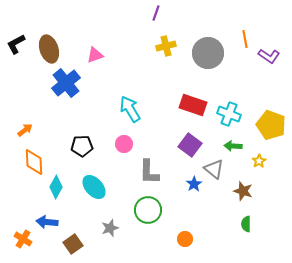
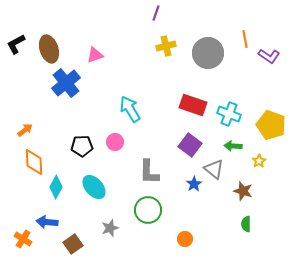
pink circle: moved 9 px left, 2 px up
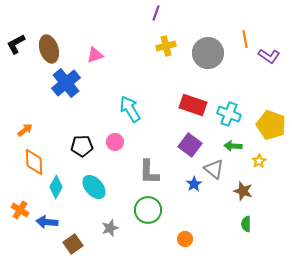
orange cross: moved 3 px left, 29 px up
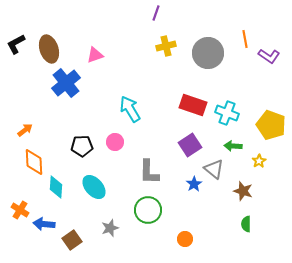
cyan cross: moved 2 px left, 1 px up
purple square: rotated 20 degrees clockwise
cyan diamond: rotated 25 degrees counterclockwise
blue arrow: moved 3 px left, 2 px down
brown square: moved 1 px left, 4 px up
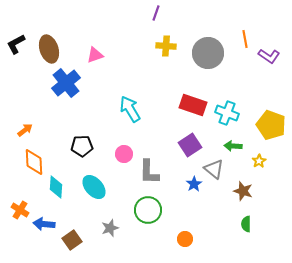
yellow cross: rotated 18 degrees clockwise
pink circle: moved 9 px right, 12 px down
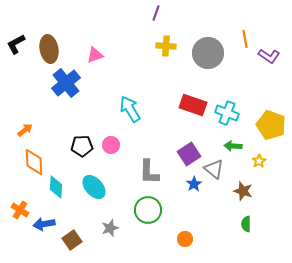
brown ellipse: rotated 8 degrees clockwise
purple square: moved 1 px left, 9 px down
pink circle: moved 13 px left, 9 px up
blue arrow: rotated 15 degrees counterclockwise
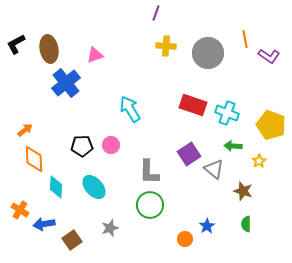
orange diamond: moved 3 px up
blue star: moved 13 px right, 42 px down
green circle: moved 2 px right, 5 px up
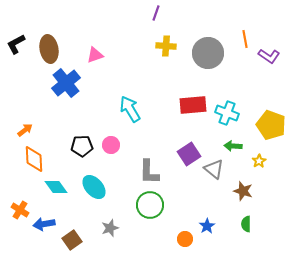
red rectangle: rotated 24 degrees counterclockwise
cyan diamond: rotated 40 degrees counterclockwise
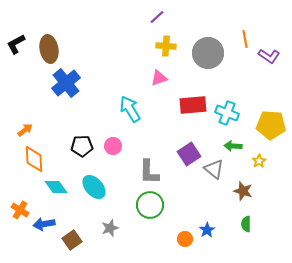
purple line: moved 1 px right, 4 px down; rotated 28 degrees clockwise
pink triangle: moved 64 px right, 23 px down
yellow pentagon: rotated 16 degrees counterclockwise
pink circle: moved 2 px right, 1 px down
blue star: moved 4 px down
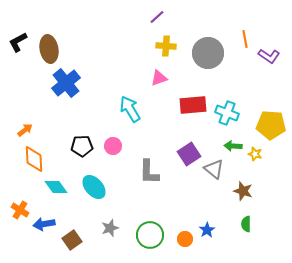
black L-shape: moved 2 px right, 2 px up
yellow star: moved 4 px left, 7 px up; rotated 24 degrees counterclockwise
green circle: moved 30 px down
